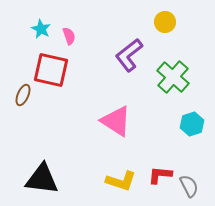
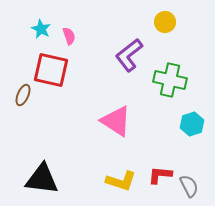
green cross: moved 3 px left, 3 px down; rotated 28 degrees counterclockwise
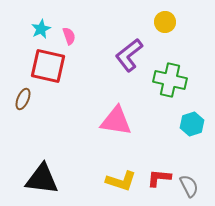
cyan star: rotated 18 degrees clockwise
red square: moved 3 px left, 4 px up
brown ellipse: moved 4 px down
pink triangle: rotated 24 degrees counterclockwise
red L-shape: moved 1 px left, 3 px down
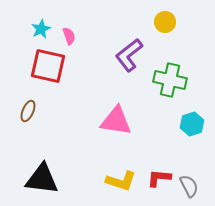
brown ellipse: moved 5 px right, 12 px down
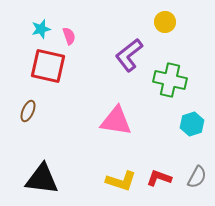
cyan star: rotated 12 degrees clockwise
red L-shape: rotated 15 degrees clockwise
gray semicircle: moved 8 px right, 9 px up; rotated 55 degrees clockwise
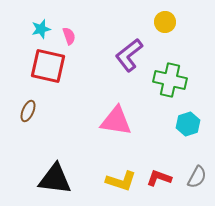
cyan hexagon: moved 4 px left
black triangle: moved 13 px right
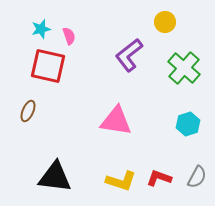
green cross: moved 14 px right, 12 px up; rotated 28 degrees clockwise
black triangle: moved 2 px up
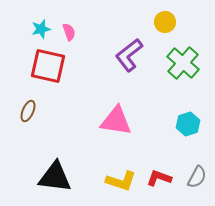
pink semicircle: moved 4 px up
green cross: moved 1 px left, 5 px up
